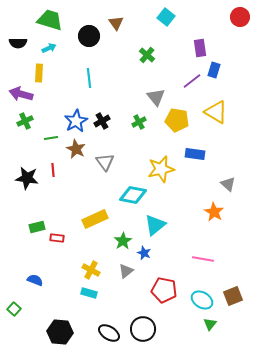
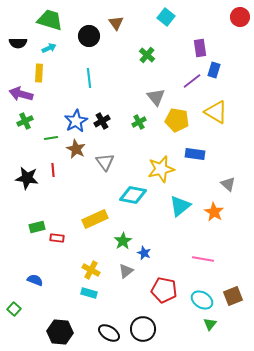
cyan triangle at (155, 225): moved 25 px right, 19 px up
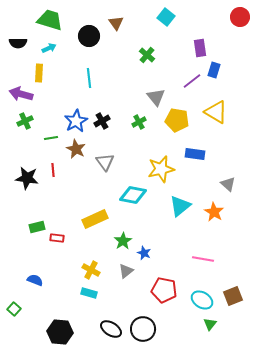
black ellipse at (109, 333): moved 2 px right, 4 px up
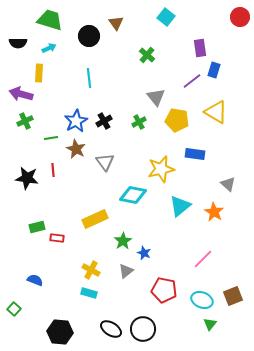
black cross at (102, 121): moved 2 px right
pink line at (203, 259): rotated 55 degrees counterclockwise
cyan ellipse at (202, 300): rotated 10 degrees counterclockwise
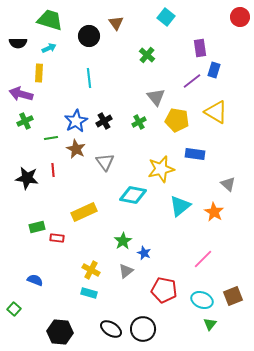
yellow rectangle at (95, 219): moved 11 px left, 7 px up
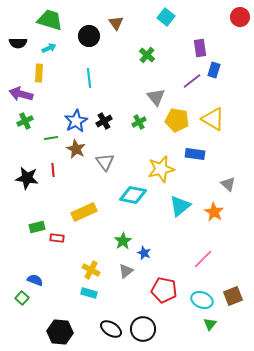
yellow triangle at (216, 112): moved 3 px left, 7 px down
green square at (14, 309): moved 8 px right, 11 px up
